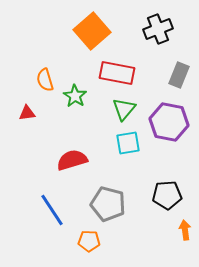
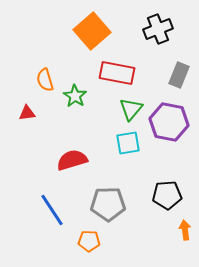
green triangle: moved 7 px right
gray pentagon: rotated 16 degrees counterclockwise
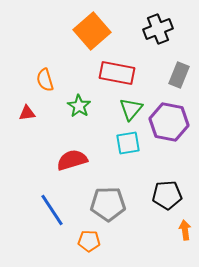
green star: moved 4 px right, 10 px down
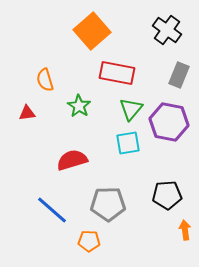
black cross: moved 9 px right, 1 px down; rotated 32 degrees counterclockwise
blue line: rotated 16 degrees counterclockwise
